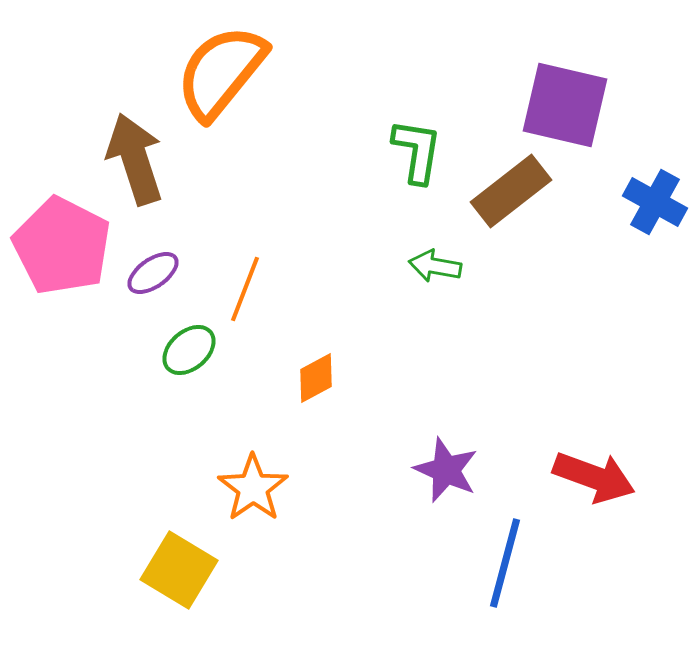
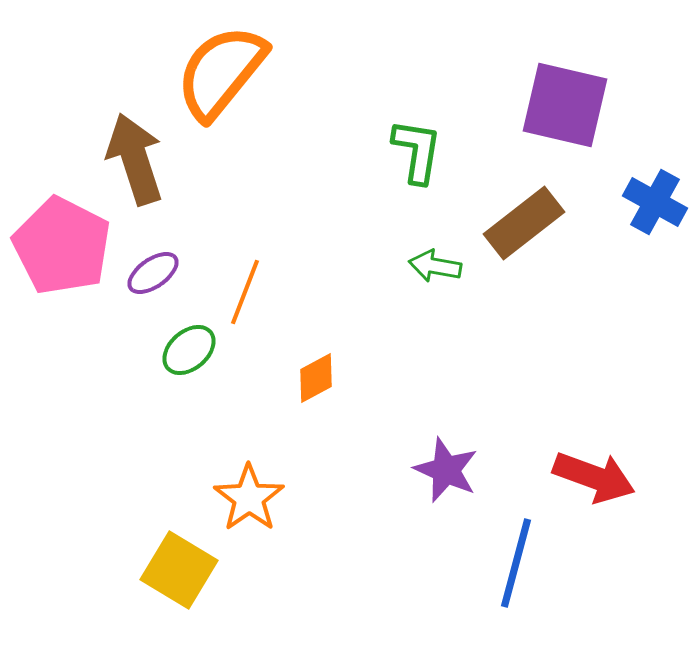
brown rectangle: moved 13 px right, 32 px down
orange line: moved 3 px down
orange star: moved 4 px left, 10 px down
blue line: moved 11 px right
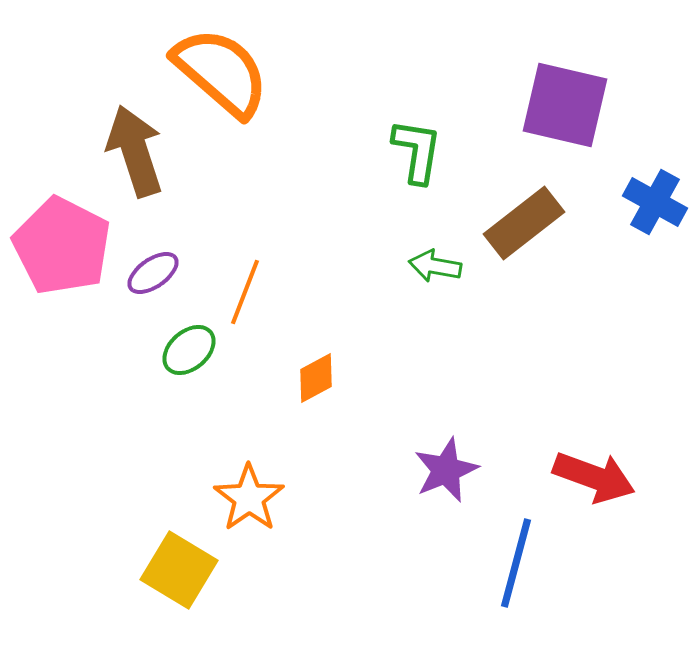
orange semicircle: rotated 92 degrees clockwise
brown arrow: moved 8 px up
purple star: rotated 26 degrees clockwise
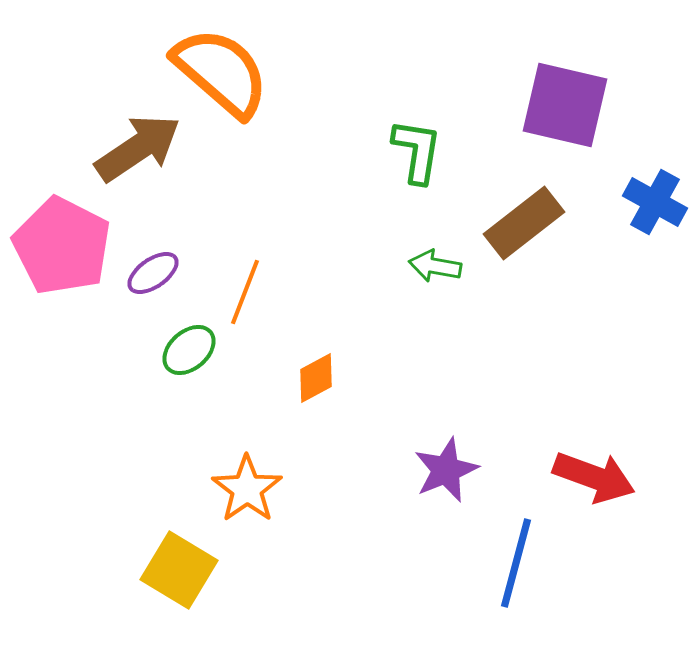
brown arrow: moved 3 px right, 3 px up; rotated 74 degrees clockwise
orange star: moved 2 px left, 9 px up
